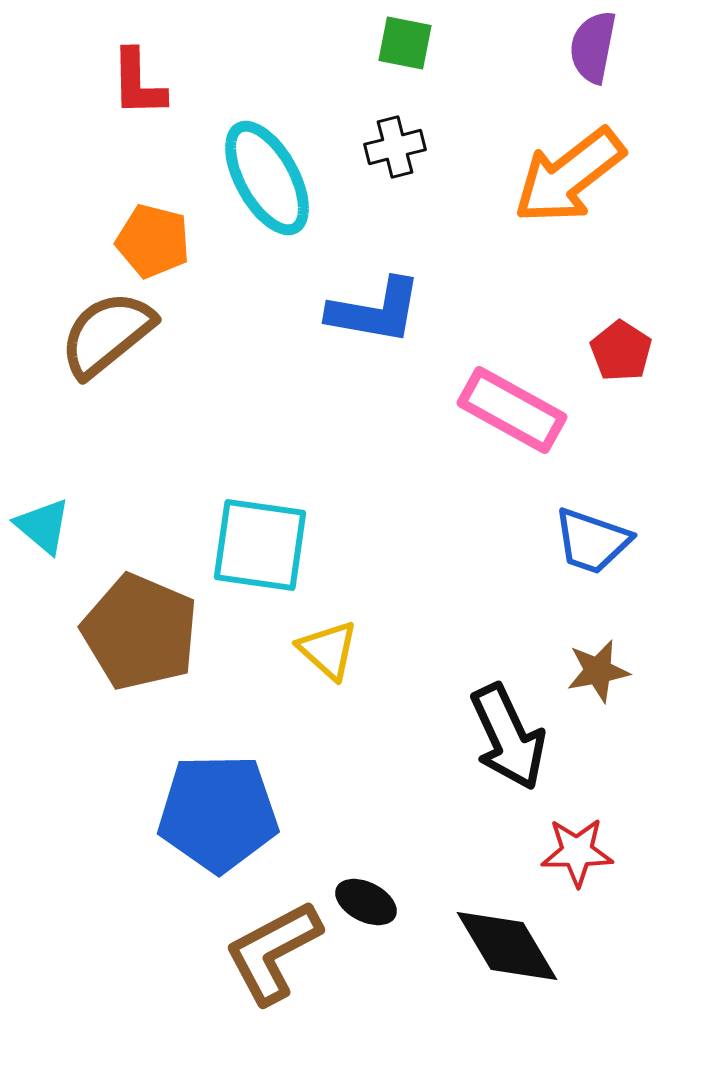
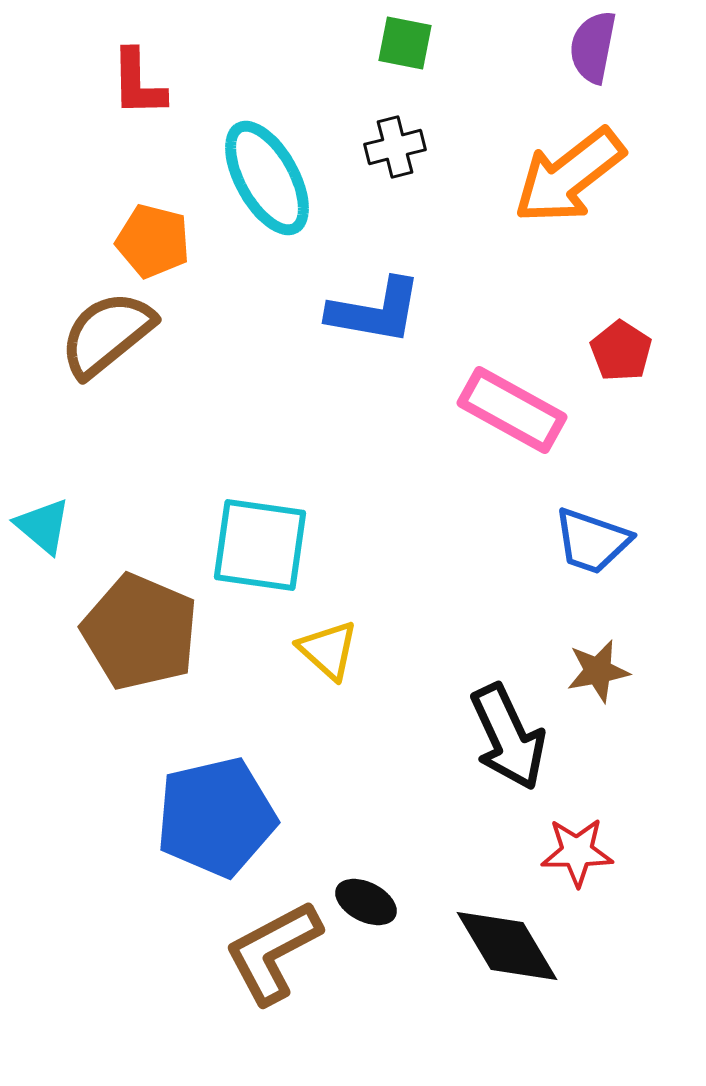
blue pentagon: moved 2 px left, 4 px down; rotated 12 degrees counterclockwise
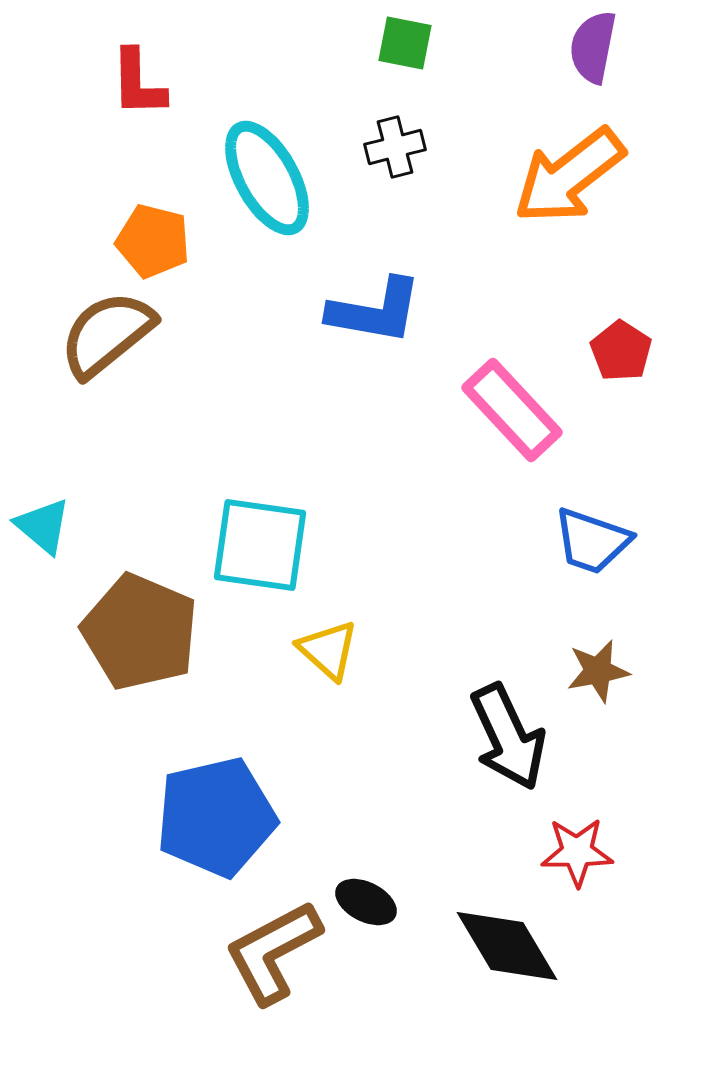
pink rectangle: rotated 18 degrees clockwise
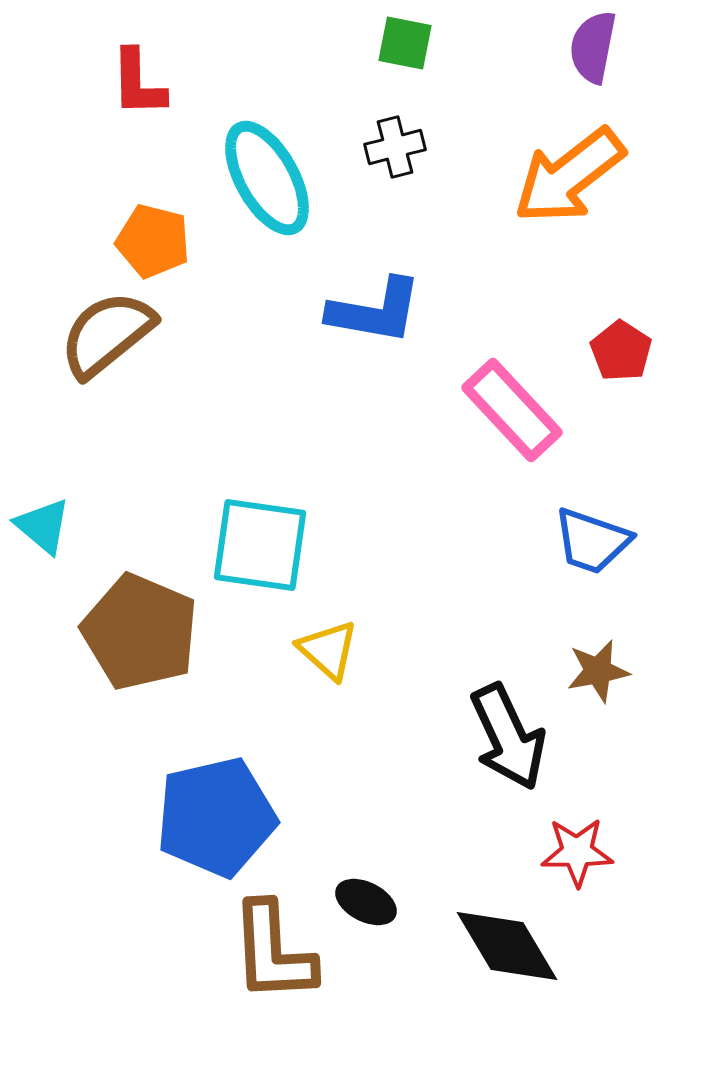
brown L-shape: rotated 65 degrees counterclockwise
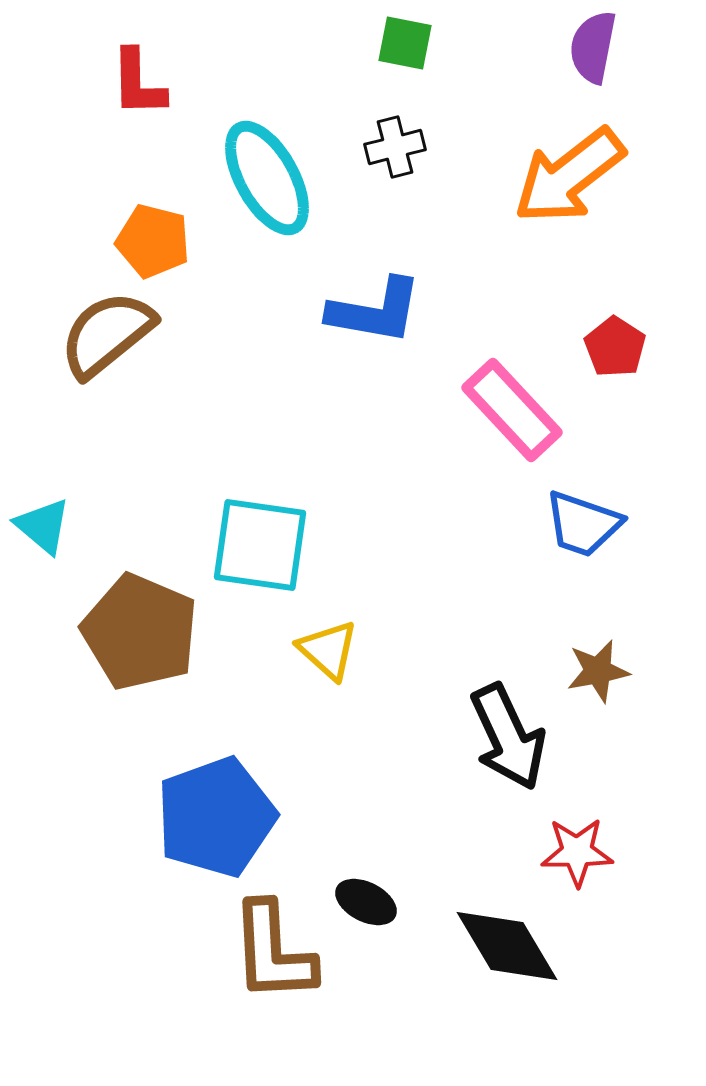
red pentagon: moved 6 px left, 4 px up
blue trapezoid: moved 9 px left, 17 px up
blue pentagon: rotated 7 degrees counterclockwise
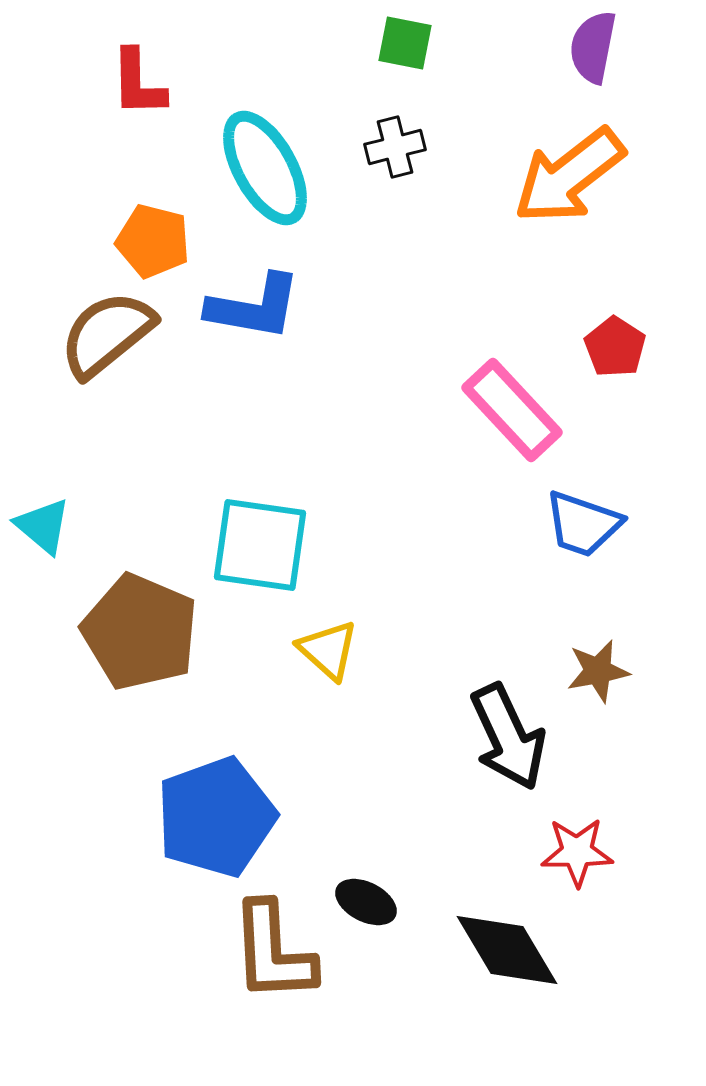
cyan ellipse: moved 2 px left, 10 px up
blue L-shape: moved 121 px left, 4 px up
black diamond: moved 4 px down
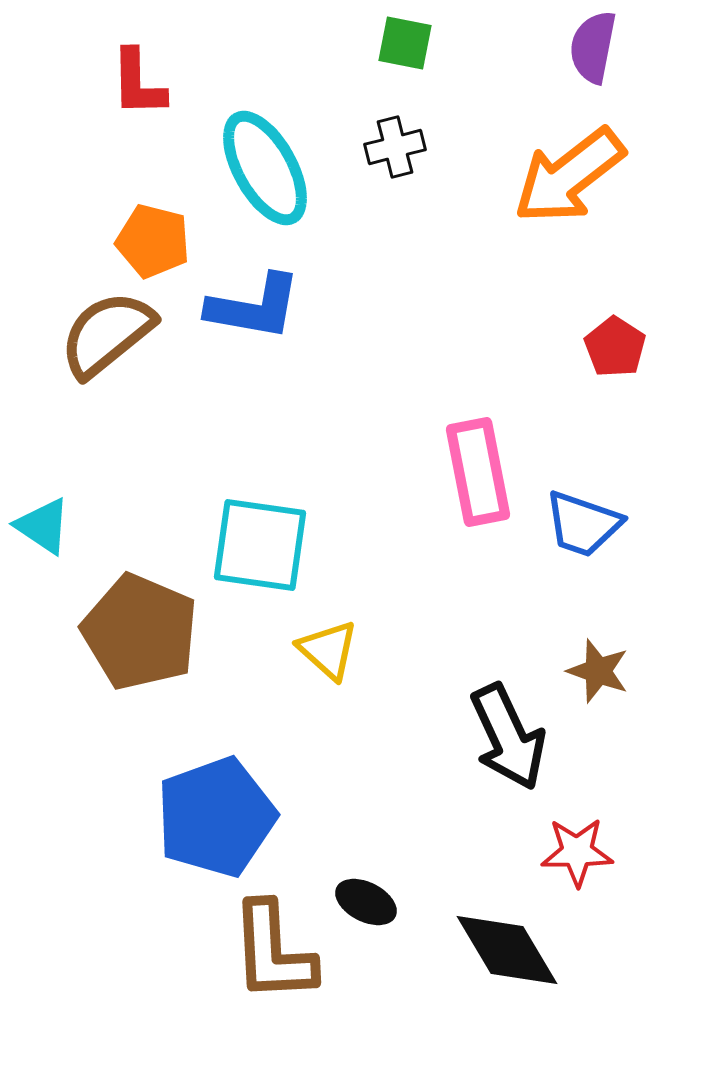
pink rectangle: moved 34 px left, 62 px down; rotated 32 degrees clockwise
cyan triangle: rotated 6 degrees counterclockwise
brown star: rotated 30 degrees clockwise
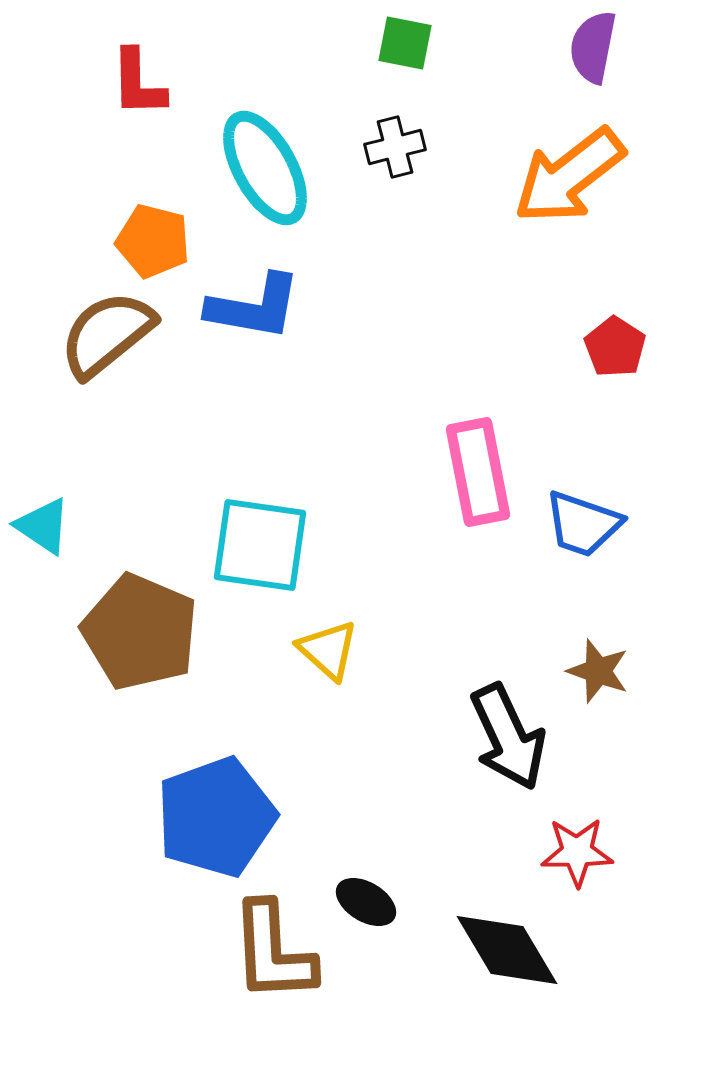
black ellipse: rotated 4 degrees clockwise
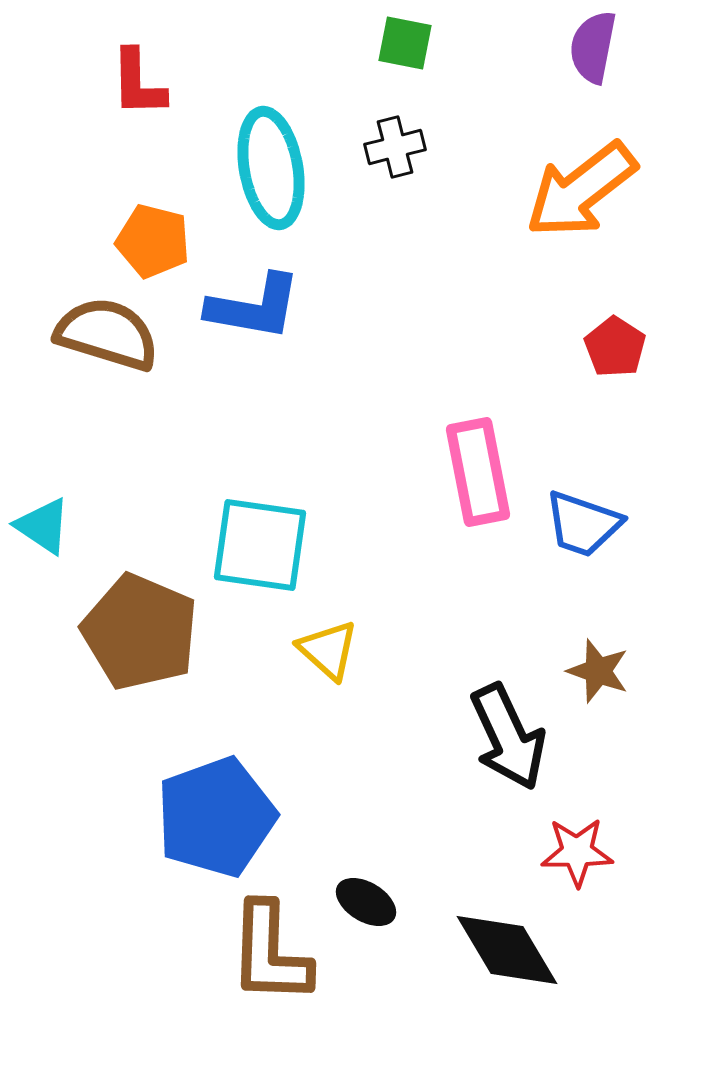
cyan ellipse: moved 6 px right; rotated 19 degrees clockwise
orange arrow: moved 12 px right, 14 px down
brown semicircle: rotated 56 degrees clockwise
brown L-shape: moved 3 px left, 1 px down; rotated 5 degrees clockwise
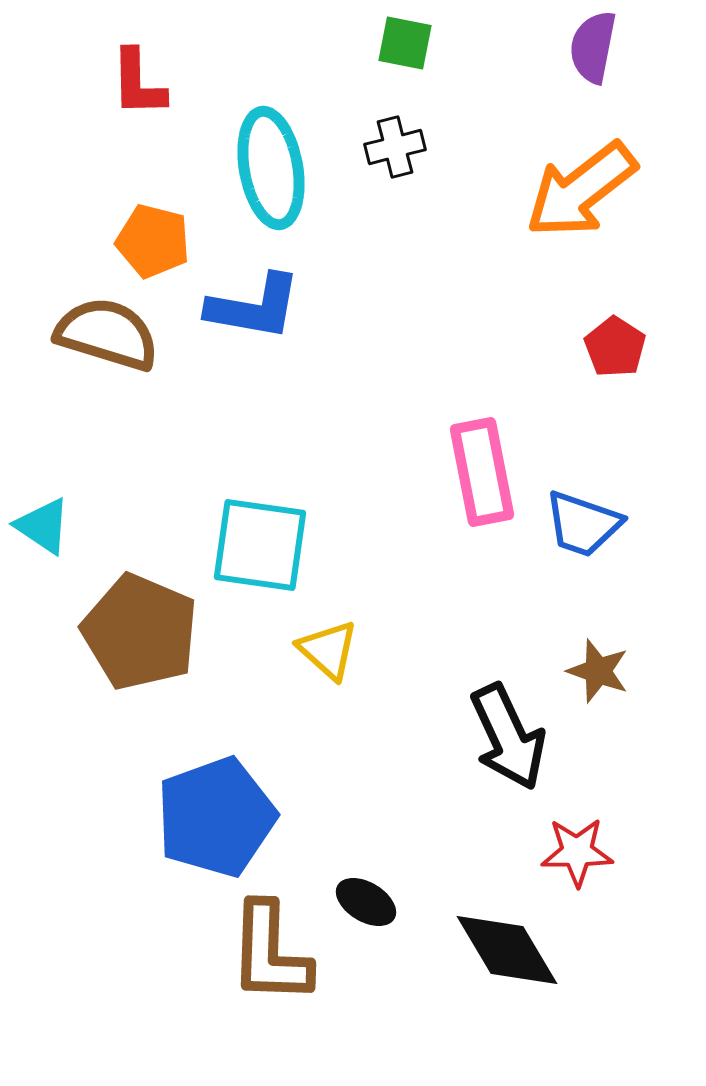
pink rectangle: moved 4 px right
